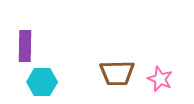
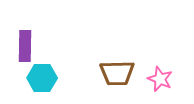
cyan hexagon: moved 4 px up
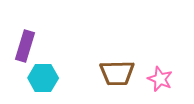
purple rectangle: rotated 16 degrees clockwise
cyan hexagon: moved 1 px right
